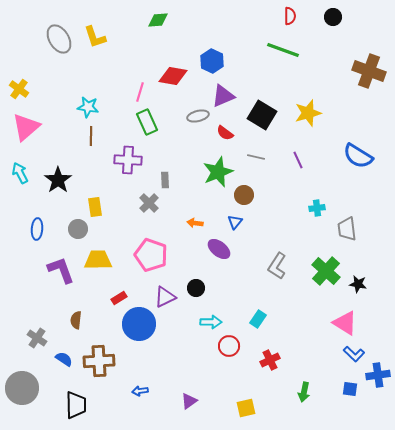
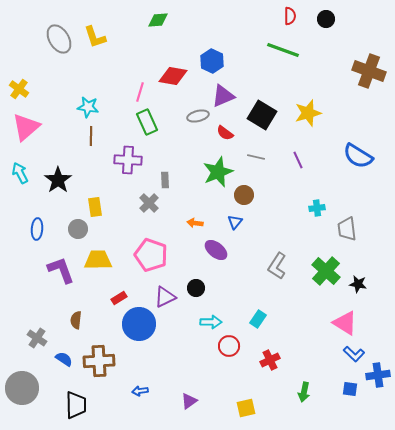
black circle at (333, 17): moved 7 px left, 2 px down
purple ellipse at (219, 249): moved 3 px left, 1 px down
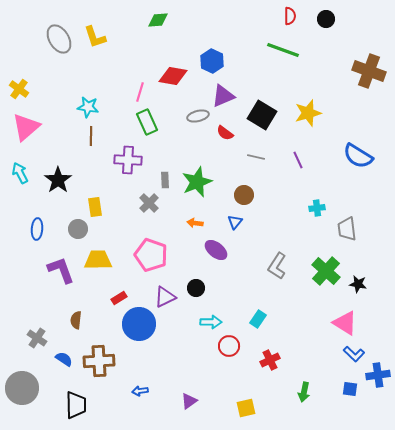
green star at (218, 172): moved 21 px left, 10 px down
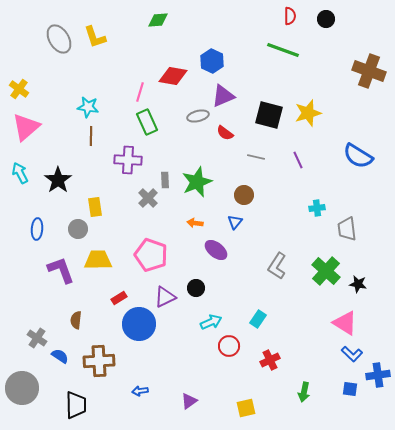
black square at (262, 115): moved 7 px right; rotated 16 degrees counterclockwise
gray cross at (149, 203): moved 1 px left, 5 px up
cyan arrow at (211, 322): rotated 25 degrees counterclockwise
blue L-shape at (354, 354): moved 2 px left
blue semicircle at (64, 359): moved 4 px left, 3 px up
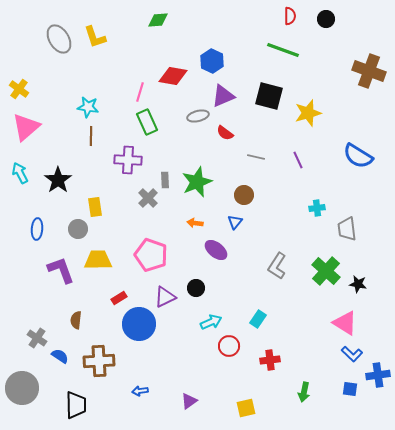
black square at (269, 115): moved 19 px up
red cross at (270, 360): rotated 18 degrees clockwise
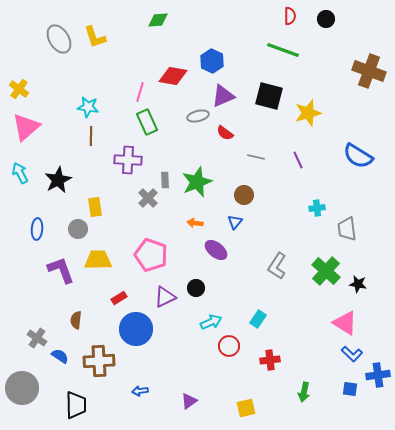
black star at (58, 180): rotated 8 degrees clockwise
blue circle at (139, 324): moved 3 px left, 5 px down
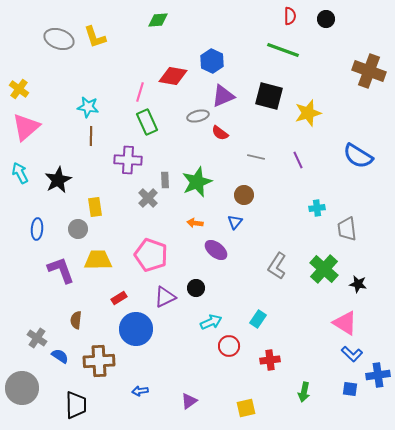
gray ellipse at (59, 39): rotated 40 degrees counterclockwise
red semicircle at (225, 133): moved 5 px left
green cross at (326, 271): moved 2 px left, 2 px up
